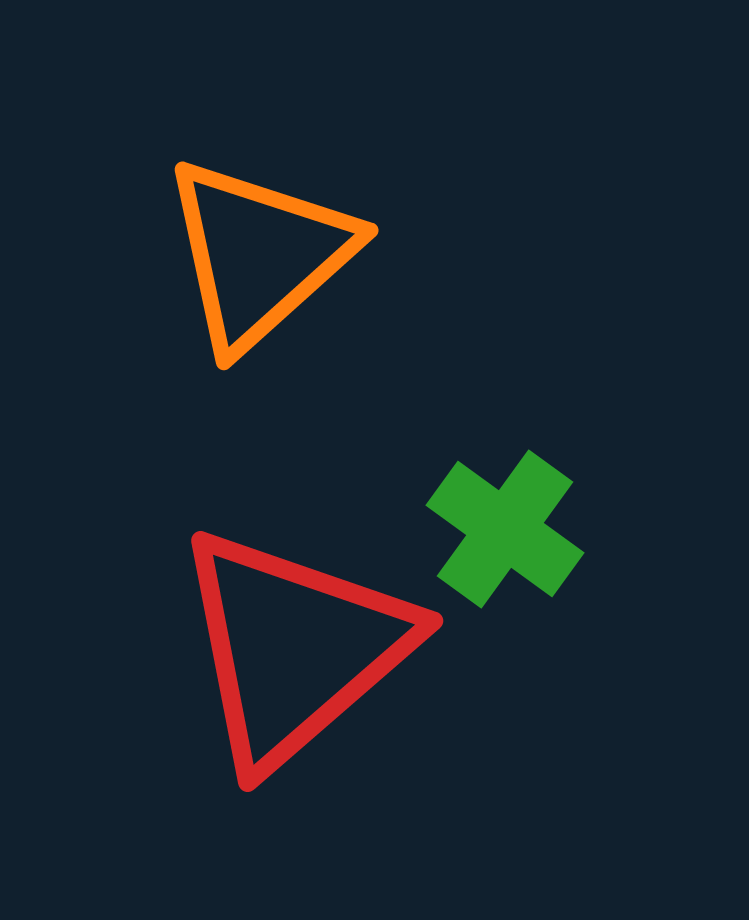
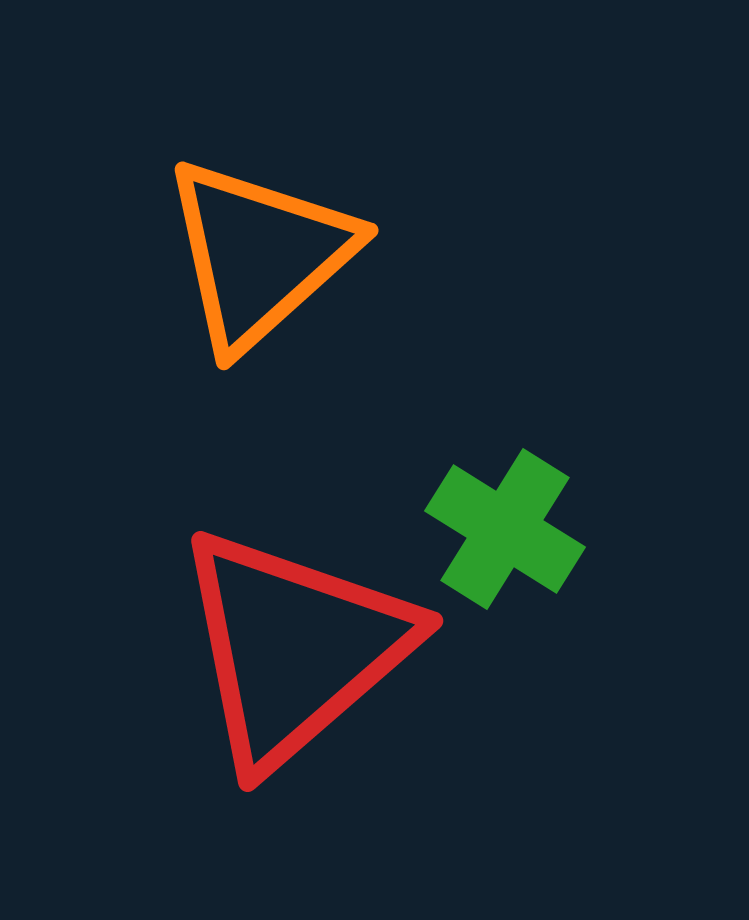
green cross: rotated 4 degrees counterclockwise
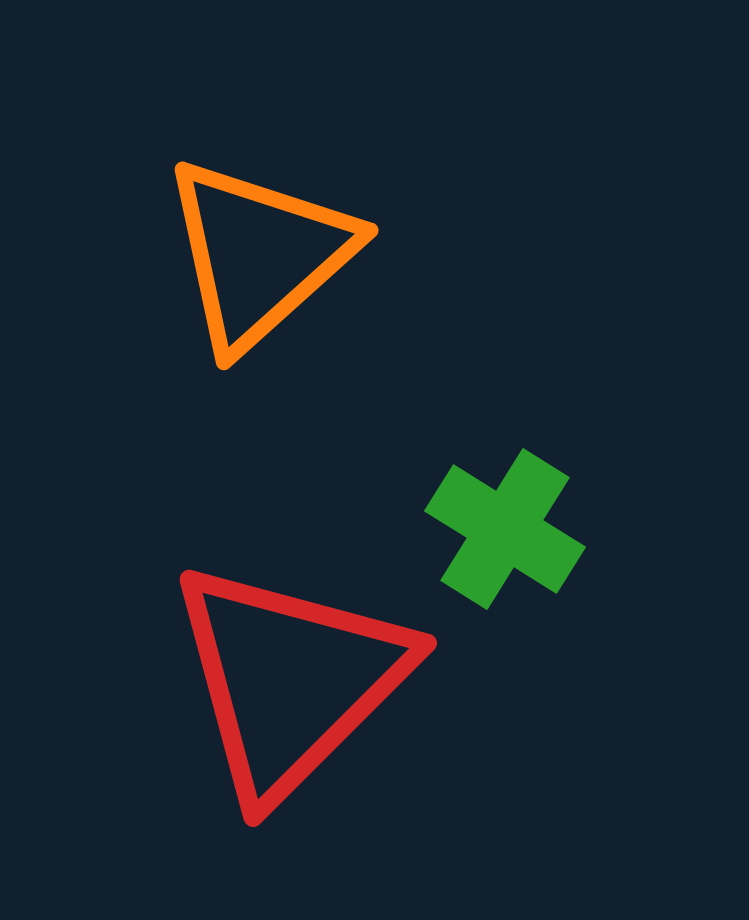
red triangle: moved 4 px left, 32 px down; rotated 4 degrees counterclockwise
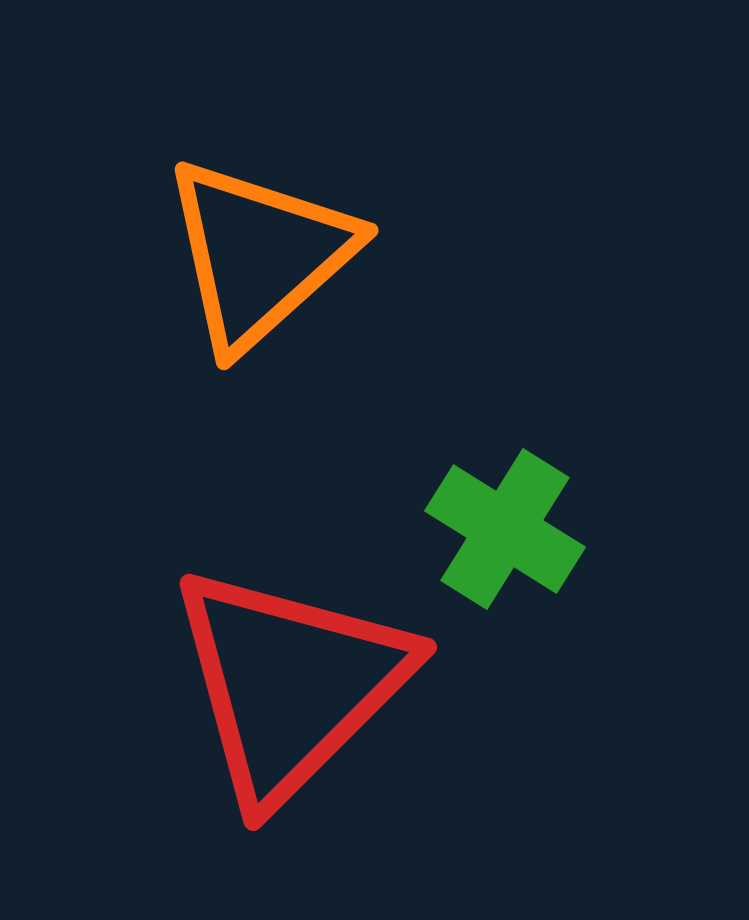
red triangle: moved 4 px down
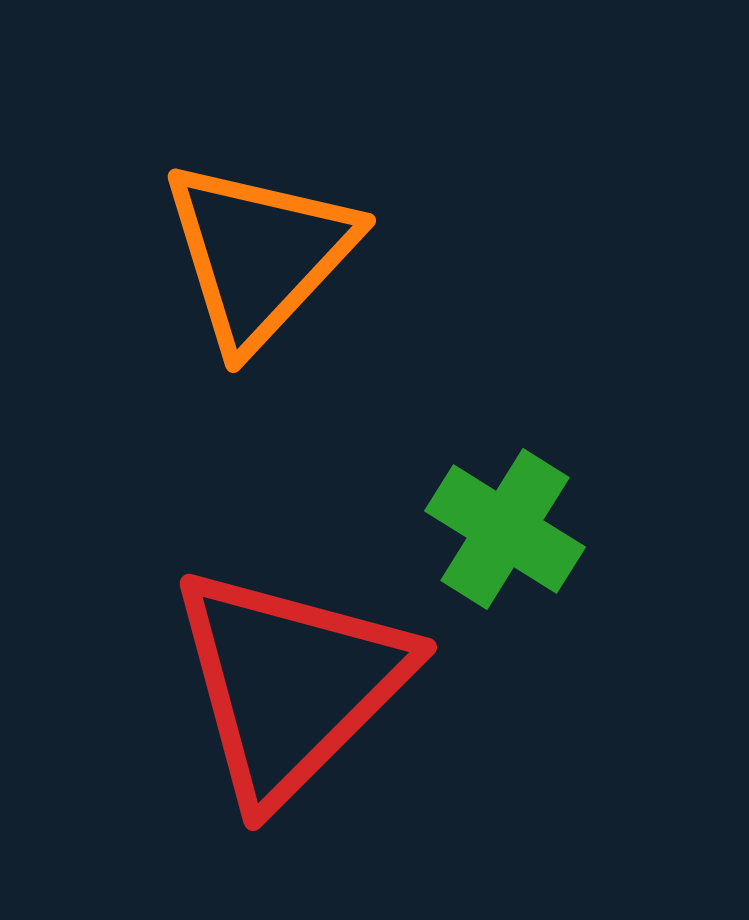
orange triangle: rotated 5 degrees counterclockwise
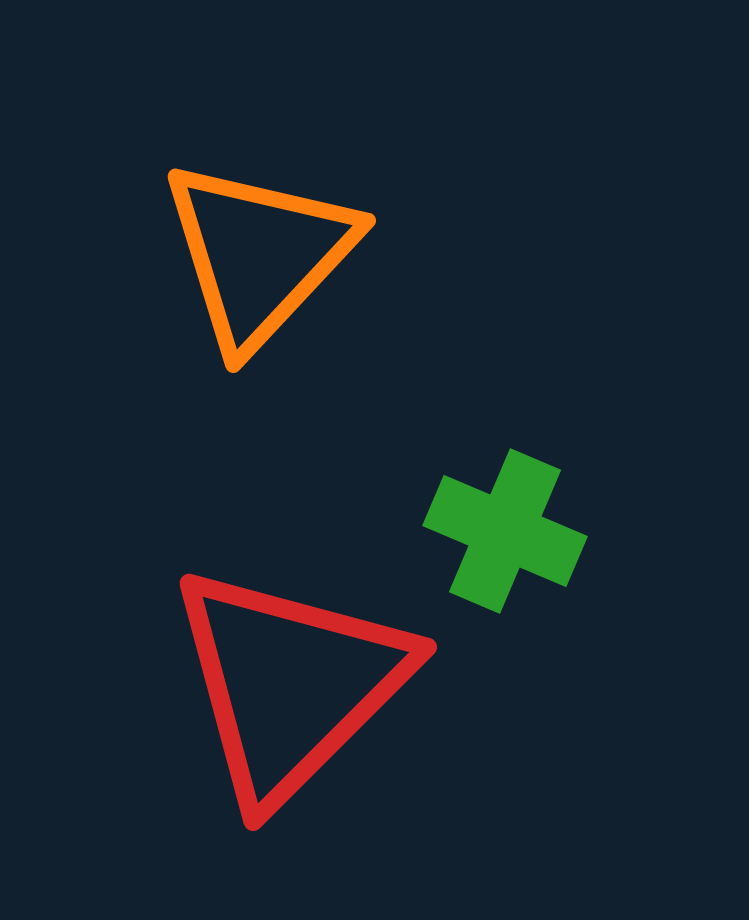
green cross: moved 2 px down; rotated 9 degrees counterclockwise
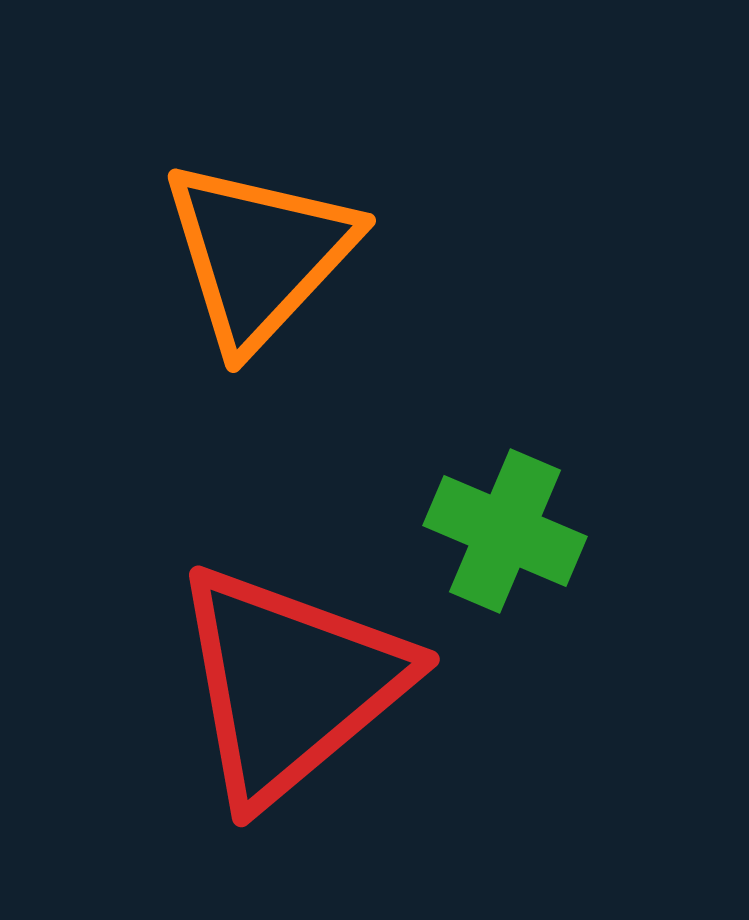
red triangle: rotated 5 degrees clockwise
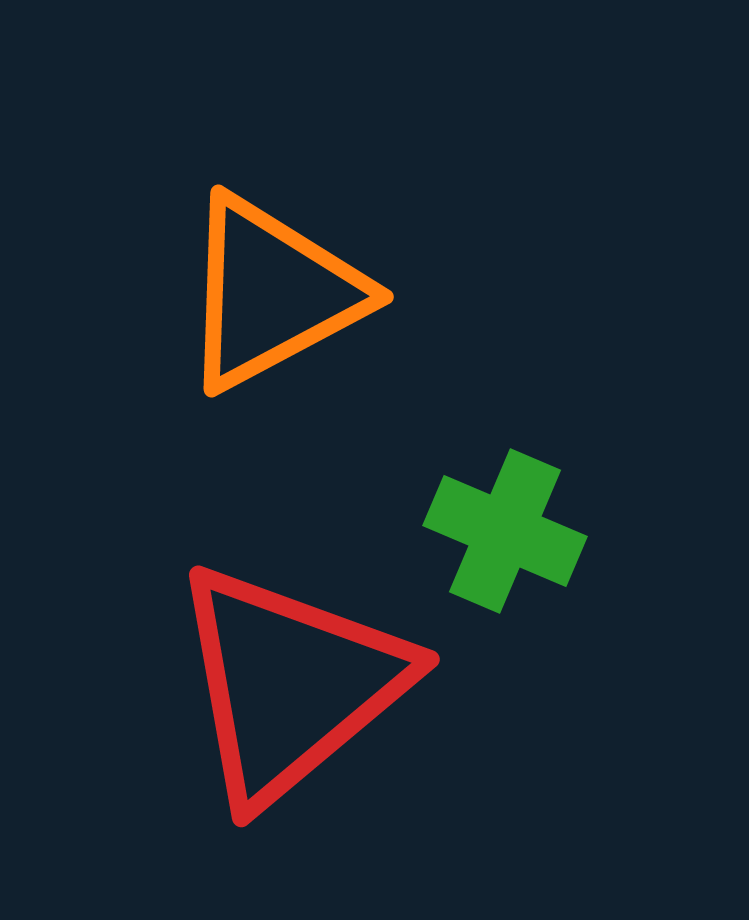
orange triangle: moved 13 px right, 39 px down; rotated 19 degrees clockwise
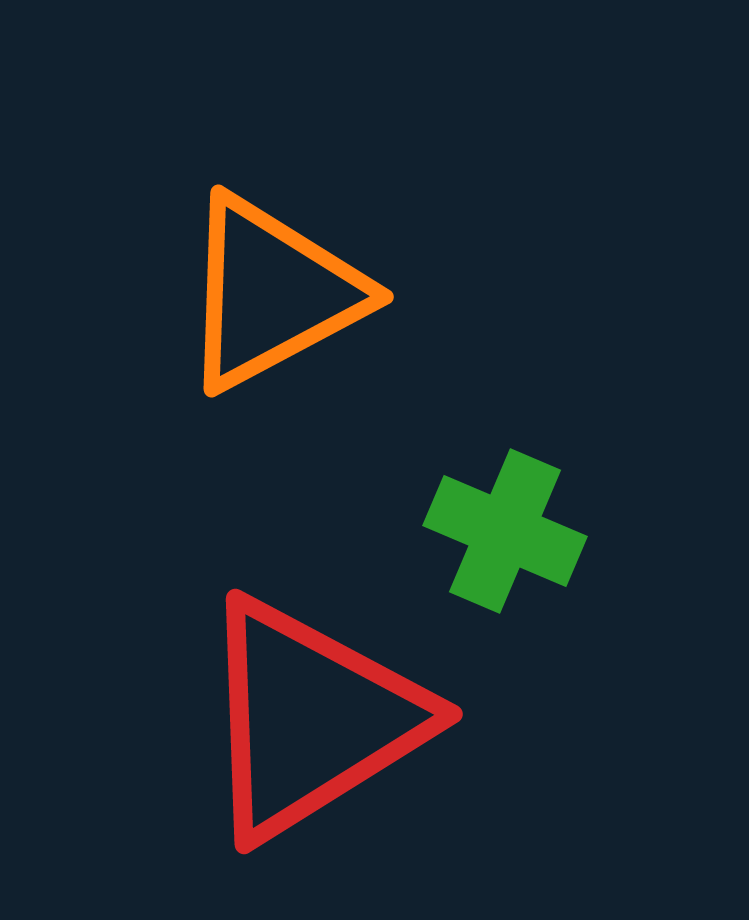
red triangle: moved 21 px right, 35 px down; rotated 8 degrees clockwise
